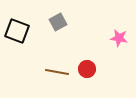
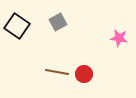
black square: moved 5 px up; rotated 15 degrees clockwise
red circle: moved 3 px left, 5 px down
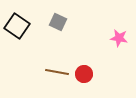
gray square: rotated 36 degrees counterclockwise
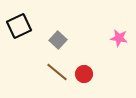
gray square: moved 18 px down; rotated 18 degrees clockwise
black square: moved 2 px right; rotated 30 degrees clockwise
brown line: rotated 30 degrees clockwise
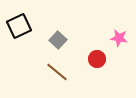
red circle: moved 13 px right, 15 px up
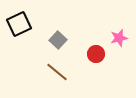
black square: moved 2 px up
pink star: rotated 24 degrees counterclockwise
red circle: moved 1 px left, 5 px up
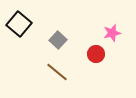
black square: rotated 25 degrees counterclockwise
pink star: moved 7 px left, 5 px up
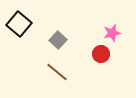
red circle: moved 5 px right
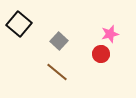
pink star: moved 2 px left, 1 px down
gray square: moved 1 px right, 1 px down
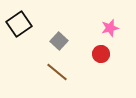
black square: rotated 15 degrees clockwise
pink star: moved 6 px up
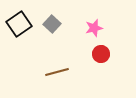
pink star: moved 16 px left
gray square: moved 7 px left, 17 px up
brown line: rotated 55 degrees counterclockwise
